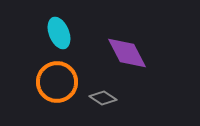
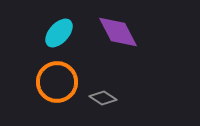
cyan ellipse: rotated 64 degrees clockwise
purple diamond: moved 9 px left, 21 px up
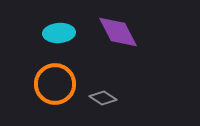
cyan ellipse: rotated 44 degrees clockwise
orange circle: moved 2 px left, 2 px down
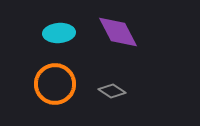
gray diamond: moved 9 px right, 7 px up
